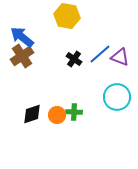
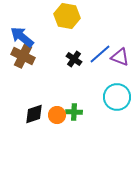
brown cross: moved 1 px right; rotated 30 degrees counterclockwise
black diamond: moved 2 px right
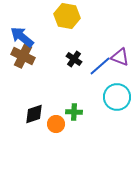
blue line: moved 12 px down
orange circle: moved 1 px left, 9 px down
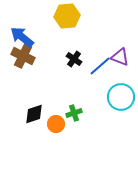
yellow hexagon: rotated 15 degrees counterclockwise
cyan circle: moved 4 px right
green cross: moved 1 px down; rotated 21 degrees counterclockwise
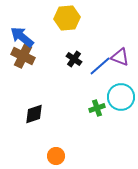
yellow hexagon: moved 2 px down
green cross: moved 23 px right, 5 px up
orange circle: moved 32 px down
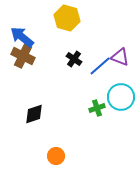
yellow hexagon: rotated 20 degrees clockwise
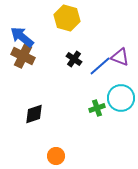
cyan circle: moved 1 px down
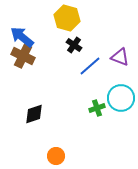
black cross: moved 14 px up
blue line: moved 10 px left
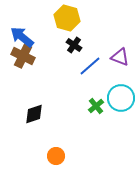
green cross: moved 1 px left, 2 px up; rotated 21 degrees counterclockwise
